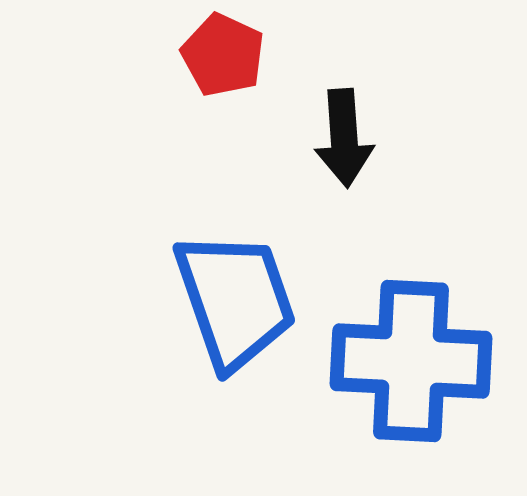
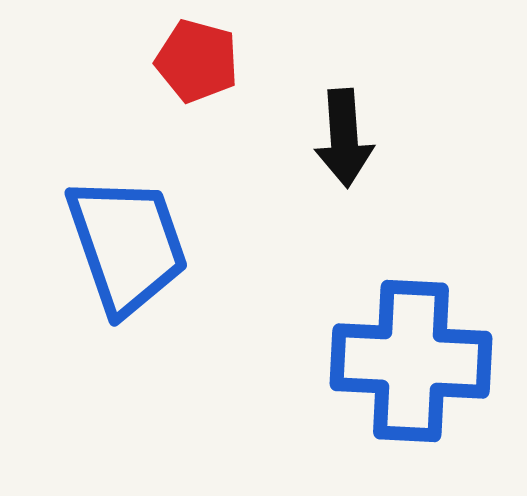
red pentagon: moved 26 px left, 6 px down; rotated 10 degrees counterclockwise
blue trapezoid: moved 108 px left, 55 px up
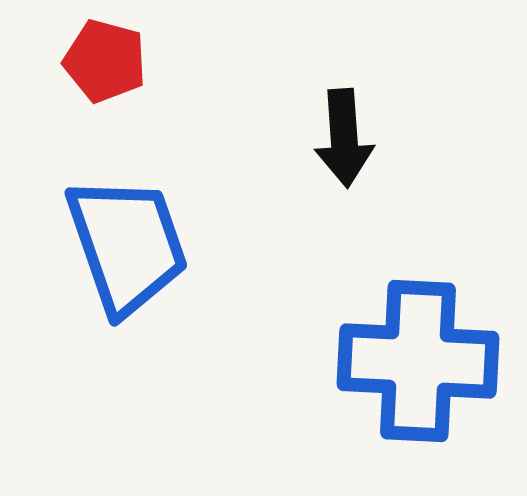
red pentagon: moved 92 px left
blue cross: moved 7 px right
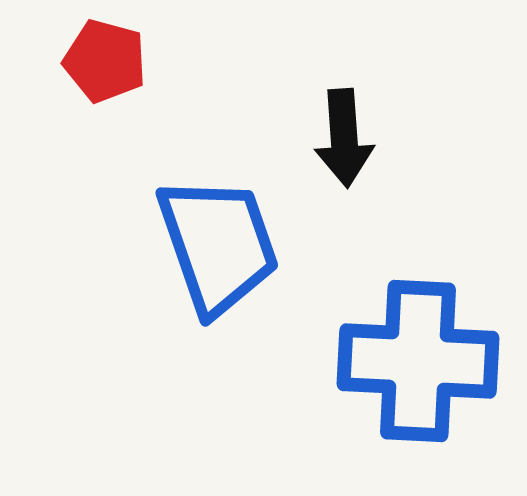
blue trapezoid: moved 91 px right
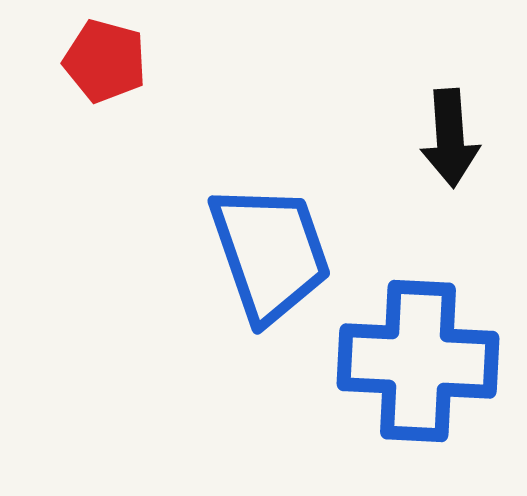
black arrow: moved 106 px right
blue trapezoid: moved 52 px right, 8 px down
